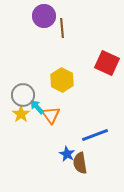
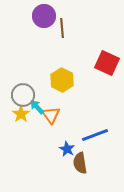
blue star: moved 5 px up
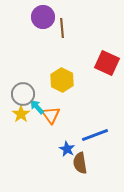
purple circle: moved 1 px left, 1 px down
gray circle: moved 1 px up
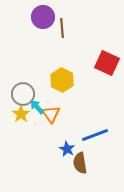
orange triangle: moved 1 px up
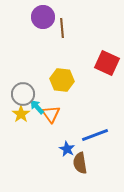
yellow hexagon: rotated 20 degrees counterclockwise
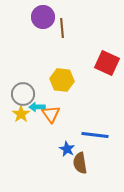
cyan arrow: rotated 49 degrees counterclockwise
blue line: rotated 28 degrees clockwise
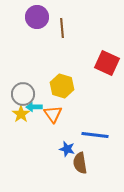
purple circle: moved 6 px left
yellow hexagon: moved 6 px down; rotated 10 degrees clockwise
cyan arrow: moved 3 px left
orange triangle: moved 2 px right
blue star: rotated 14 degrees counterclockwise
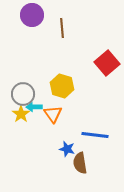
purple circle: moved 5 px left, 2 px up
red square: rotated 25 degrees clockwise
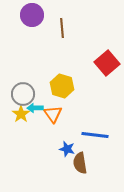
cyan arrow: moved 1 px right, 1 px down
